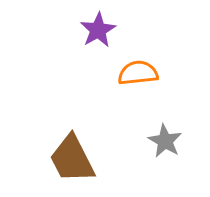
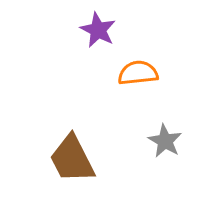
purple star: rotated 15 degrees counterclockwise
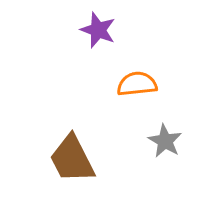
purple star: rotated 6 degrees counterclockwise
orange semicircle: moved 1 px left, 11 px down
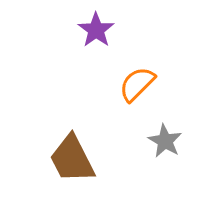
purple star: moved 2 px left; rotated 15 degrees clockwise
orange semicircle: rotated 39 degrees counterclockwise
